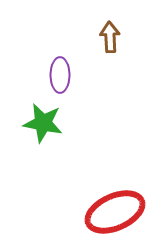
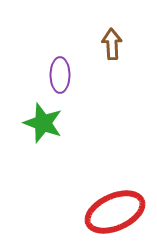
brown arrow: moved 2 px right, 7 px down
green star: rotated 9 degrees clockwise
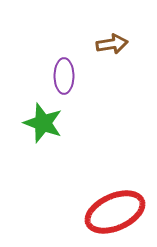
brown arrow: rotated 84 degrees clockwise
purple ellipse: moved 4 px right, 1 px down
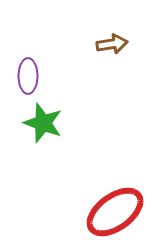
purple ellipse: moved 36 px left
red ellipse: rotated 12 degrees counterclockwise
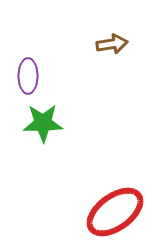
green star: rotated 21 degrees counterclockwise
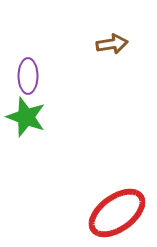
green star: moved 17 px left, 6 px up; rotated 21 degrees clockwise
red ellipse: moved 2 px right, 1 px down
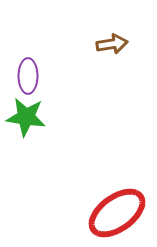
green star: rotated 12 degrees counterclockwise
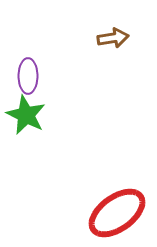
brown arrow: moved 1 px right, 6 px up
green star: moved 2 px up; rotated 18 degrees clockwise
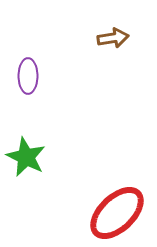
green star: moved 42 px down
red ellipse: rotated 8 degrees counterclockwise
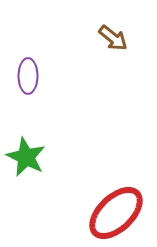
brown arrow: rotated 48 degrees clockwise
red ellipse: moved 1 px left
